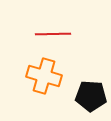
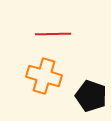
black pentagon: rotated 16 degrees clockwise
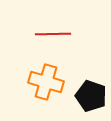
orange cross: moved 2 px right, 6 px down
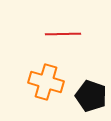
red line: moved 10 px right
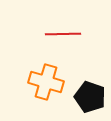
black pentagon: moved 1 px left, 1 px down
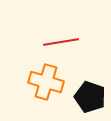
red line: moved 2 px left, 8 px down; rotated 8 degrees counterclockwise
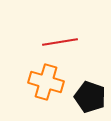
red line: moved 1 px left
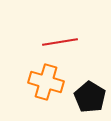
black pentagon: rotated 12 degrees clockwise
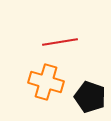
black pentagon: rotated 12 degrees counterclockwise
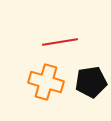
black pentagon: moved 1 px right, 15 px up; rotated 28 degrees counterclockwise
